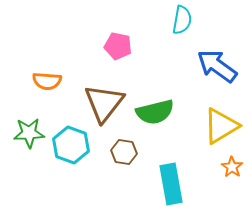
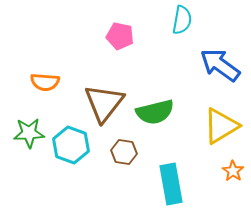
pink pentagon: moved 2 px right, 10 px up
blue arrow: moved 3 px right, 1 px up
orange semicircle: moved 2 px left, 1 px down
orange star: moved 1 px right, 4 px down
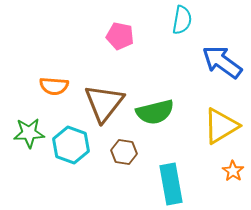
blue arrow: moved 2 px right, 3 px up
orange semicircle: moved 9 px right, 4 px down
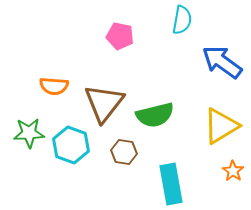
green semicircle: moved 3 px down
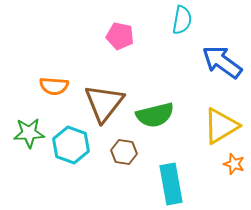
orange star: moved 1 px right, 7 px up; rotated 15 degrees counterclockwise
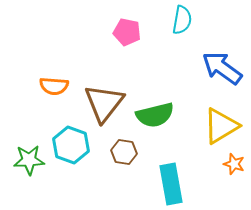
pink pentagon: moved 7 px right, 4 px up
blue arrow: moved 6 px down
green star: moved 27 px down
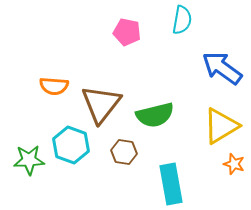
brown triangle: moved 3 px left, 1 px down
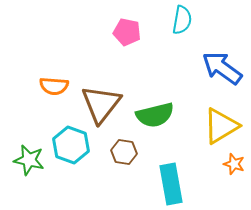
green star: rotated 16 degrees clockwise
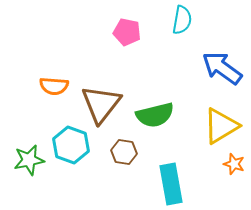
green star: rotated 24 degrees counterclockwise
